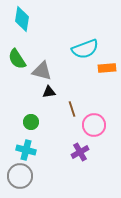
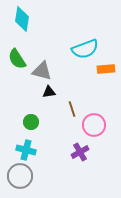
orange rectangle: moved 1 px left, 1 px down
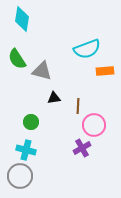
cyan semicircle: moved 2 px right
orange rectangle: moved 1 px left, 2 px down
black triangle: moved 5 px right, 6 px down
brown line: moved 6 px right, 3 px up; rotated 21 degrees clockwise
purple cross: moved 2 px right, 4 px up
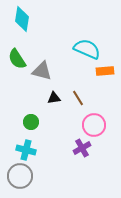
cyan semicircle: rotated 136 degrees counterclockwise
brown line: moved 8 px up; rotated 35 degrees counterclockwise
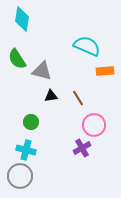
cyan semicircle: moved 3 px up
black triangle: moved 3 px left, 2 px up
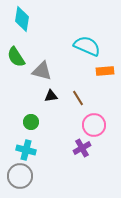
green semicircle: moved 1 px left, 2 px up
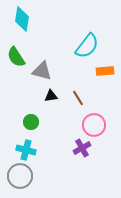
cyan semicircle: rotated 104 degrees clockwise
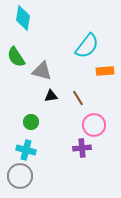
cyan diamond: moved 1 px right, 1 px up
purple cross: rotated 24 degrees clockwise
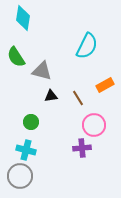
cyan semicircle: rotated 12 degrees counterclockwise
orange rectangle: moved 14 px down; rotated 24 degrees counterclockwise
